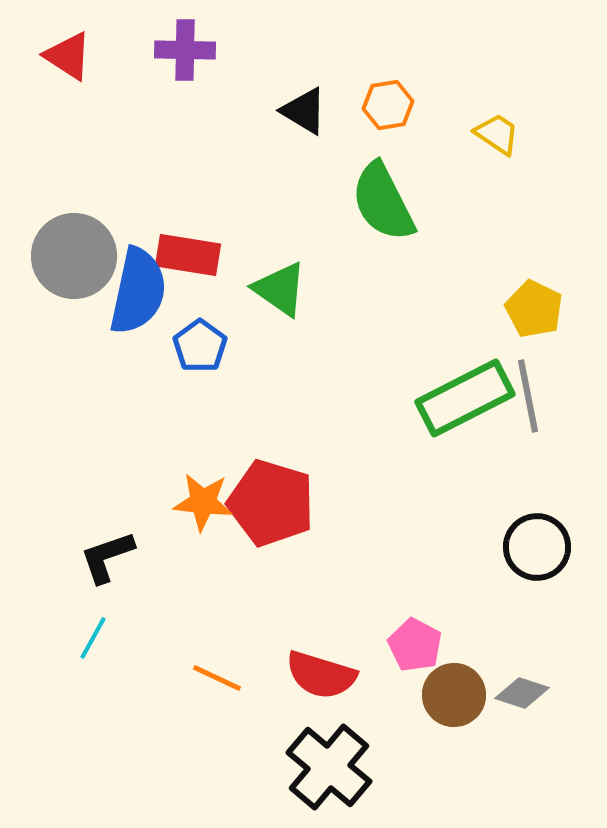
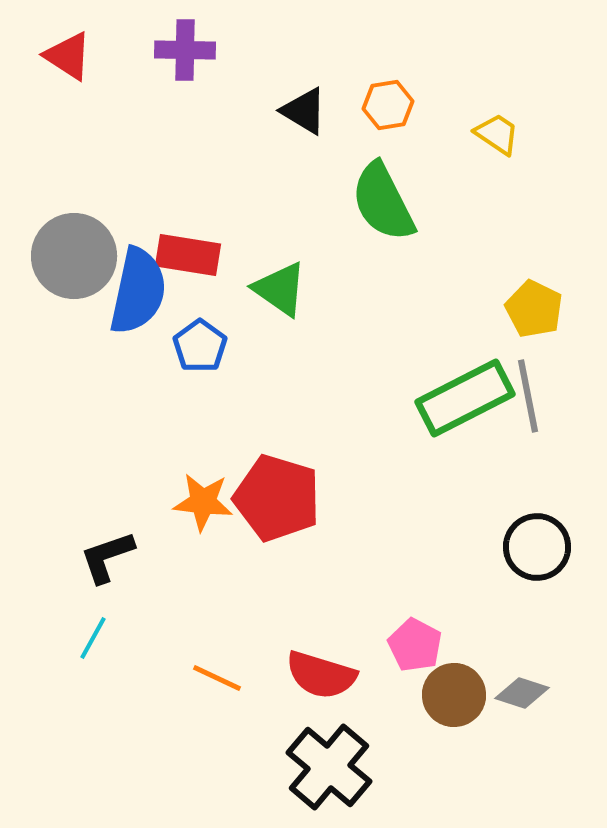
red pentagon: moved 6 px right, 5 px up
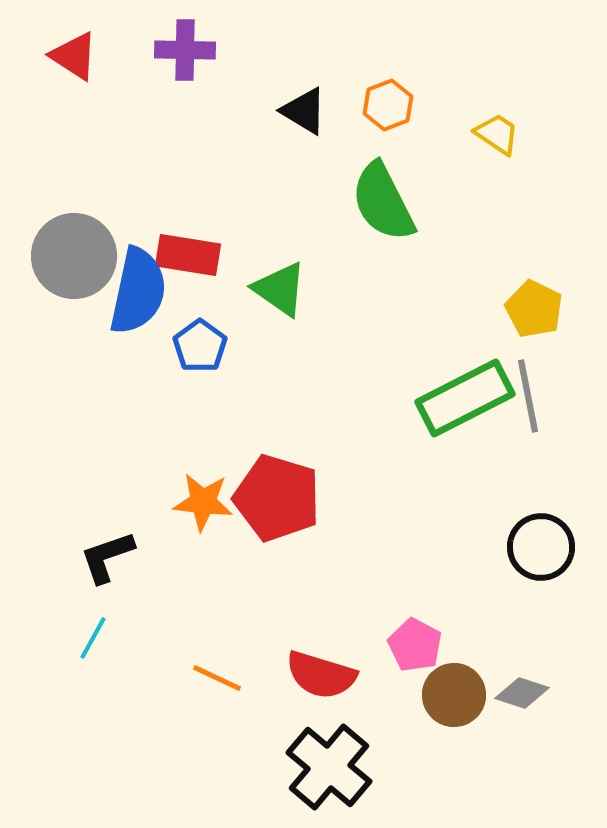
red triangle: moved 6 px right
orange hexagon: rotated 12 degrees counterclockwise
black circle: moved 4 px right
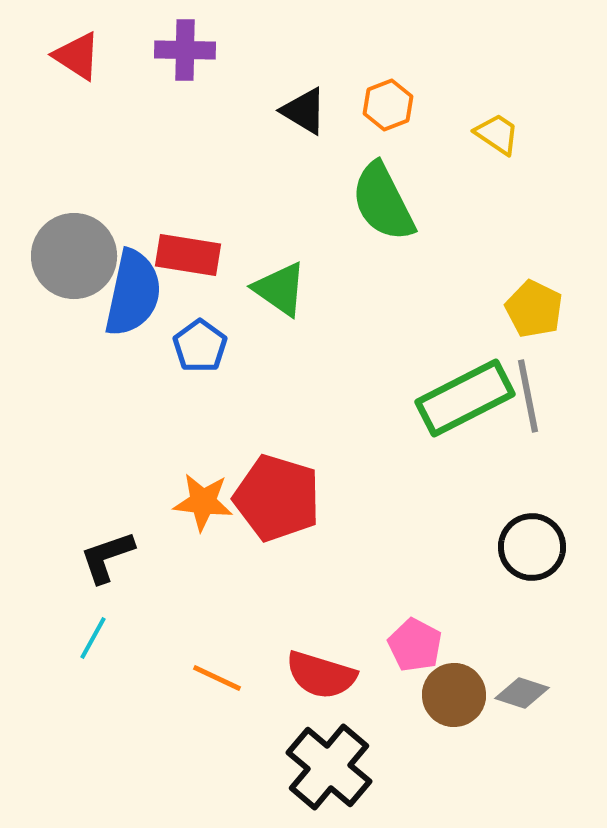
red triangle: moved 3 px right
blue semicircle: moved 5 px left, 2 px down
black circle: moved 9 px left
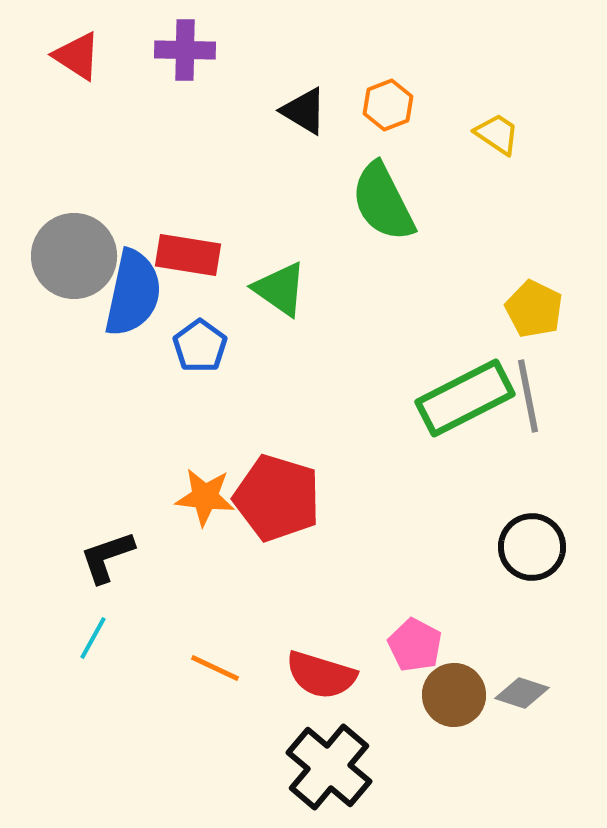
orange star: moved 2 px right, 5 px up
orange line: moved 2 px left, 10 px up
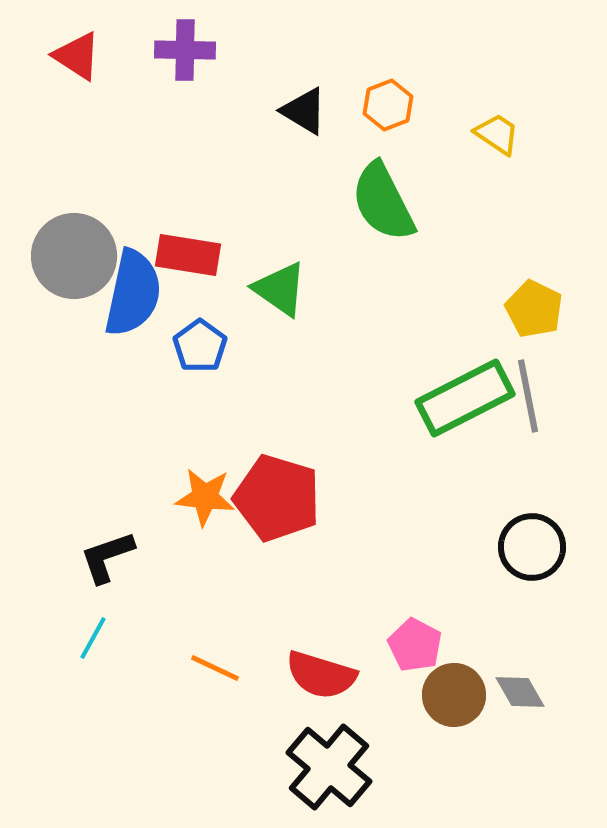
gray diamond: moved 2 px left, 1 px up; rotated 42 degrees clockwise
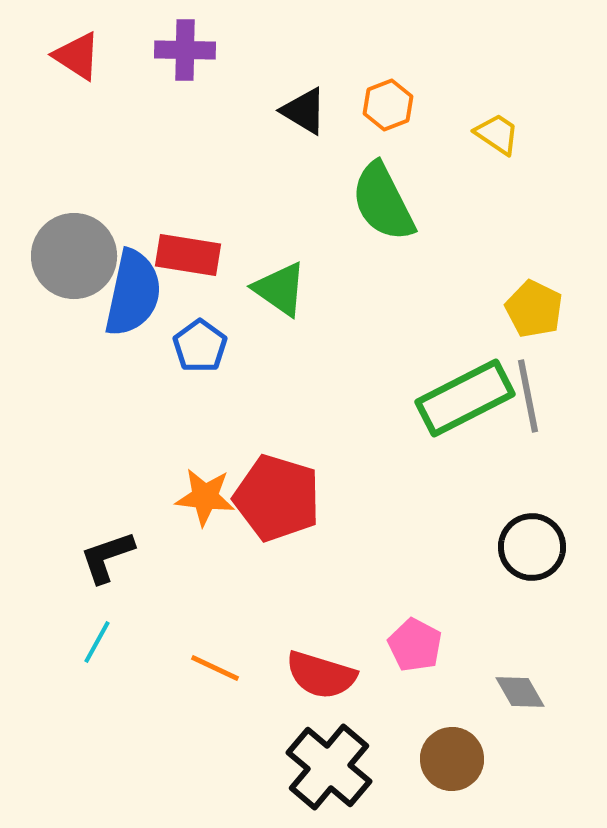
cyan line: moved 4 px right, 4 px down
brown circle: moved 2 px left, 64 px down
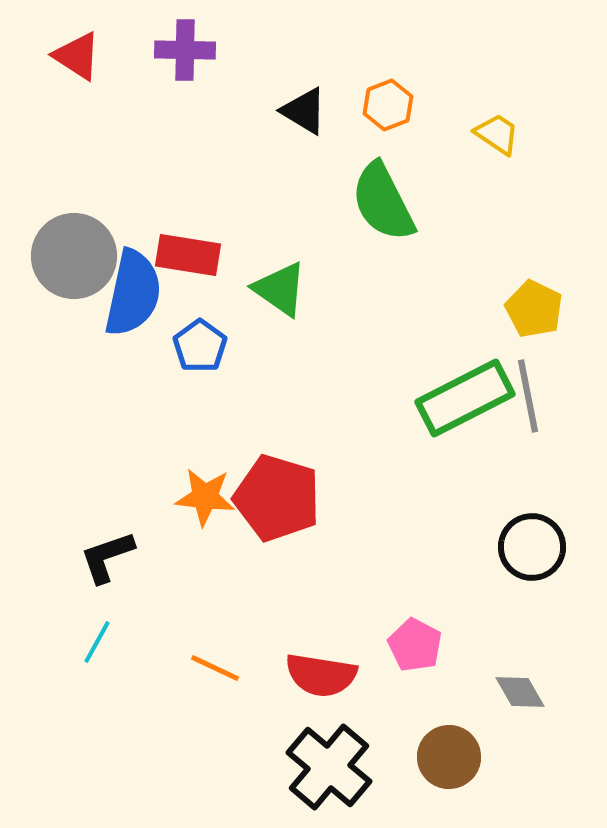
red semicircle: rotated 8 degrees counterclockwise
brown circle: moved 3 px left, 2 px up
